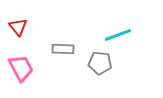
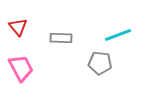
gray rectangle: moved 2 px left, 11 px up
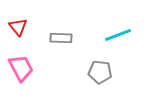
gray pentagon: moved 9 px down
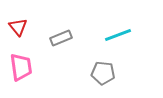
gray rectangle: rotated 25 degrees counterclockwise
pink trapezoid: moved 1 px up; rotated 20 degrees clockwise
gray pentagon: moved 3 px right, 1 px down
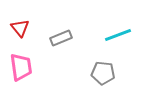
red triangle: moved 2 px right, 1 px down
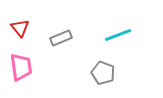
gray pentagon: rotated 15 degrees clockwise
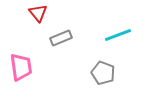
red triangle: moved 18 px right, 15 px up
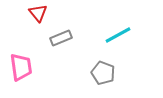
cyan line: rotated 8 degrees counterclockwise
